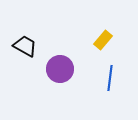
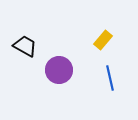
purple circle: moved 1 px left, 1 px down
blue line: rotated 20 degrees counterclockwise
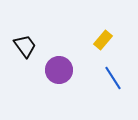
black trapezoid: rotated 25 degrees clockwise
blue line: moved 3 px right; rotated 20 degrees counterclockwise
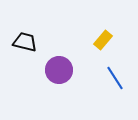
black trapezoid: moved 4 px up; rotated 40 degrees counterclockwise
blue line: moved 2 px right
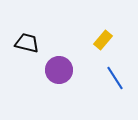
black trapezoid: moved 2 px right, 1 px down
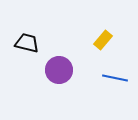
blue line: rotated 45 degrees counterclockwise
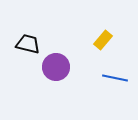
black trapezoid: moved 1 px right, 1 px down
purple circle: moved 3 px left, 3 px up
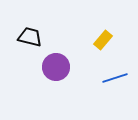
black trapezoid: moved 2 px right, 7 px up
blue line: rotated 30 degrees counterclockwise
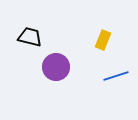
yellow rectangle: rotated 18 degrees counterclockwise
blue line: moved 1 px right, 2 px up
